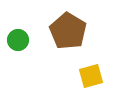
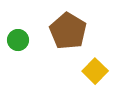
yellow square: moved 4 px right, 5 px up; rotated 30 degrees counterclockwise
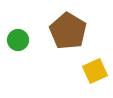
yellow square: rotated 20 degrees clockwise
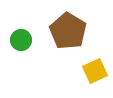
green circle: moved 3 px right
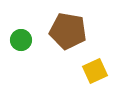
brown pentagon: rotated 21 degrees counterclockwise
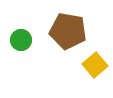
yellow square: moved 6 px up; rotated 15 degrees counterclockwise
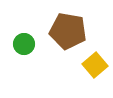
green circle: moved 3 px right, 4 px down
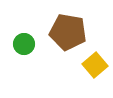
brown pentagon: moved 1 px down
